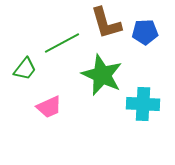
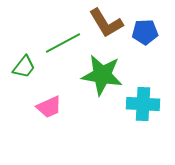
brown L-shape: rotated 15 degrees counterclockwise
green line: moved 1 px right
green trapezoid: moved 1 px left, 2 px up
green star: rotated 15 degrees counterclockwise
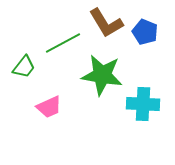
blue pentagon: rotated 25 degrees clockwise
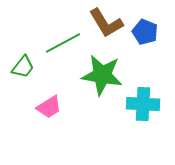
green trapezoid: moved 1 px left
pink trapezoid: rotated 8 degrees counterclockwise
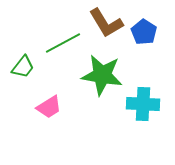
blue pentagon: moved 1 px left; rotated 10 degrees clockwise
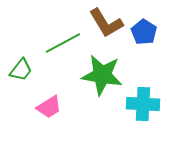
green trapezoid: moved 2 px left, 3 px down
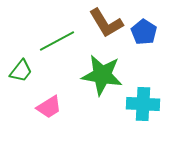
green line: moved 6 px left, 2 px up
green trapezoid: moved 1 px down
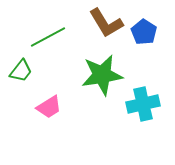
green line: moved 9 px left, 4 px up
green star: rotated 18 degrees counterclockwise
cyan cross: rotated 16 degrees counterclockwise
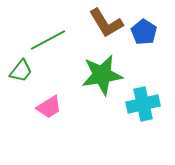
green line: moved 3 px down
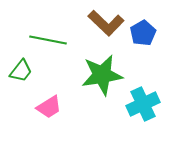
brown L-shape: rotated 15 degrees counterclockwise
blue pentagon: moved 1 px left, 1 px down; rotated 10 degrees clockwise
green line: rotated 39 degrees clockwise
cyan cross: rotated 12 degrees counterclockwise
